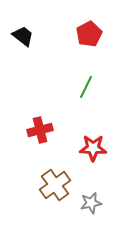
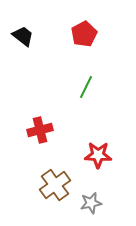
red pentagon: moved 5 px left
red star: moved 5 px right, 7 px down
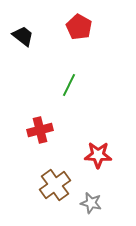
red pentagon: moved 5 px left, 7 px up; rotated 15 degrees counterclockwise
green line: moved 17 px left, 2 px up
gray star: rotated 25 degrees clockwise
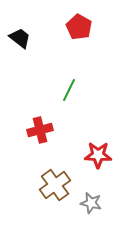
black trapezoid: moved 3 px left, 2 px down
green line: moved 5 px down
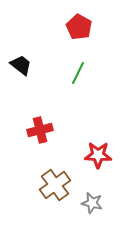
black trapezoid: moved 1 px right, 27 px down
green line: moved 9 px right, 17 px up
gray star: moved 1 px right
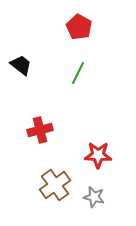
gray star: moved 2 px right, 6 px up
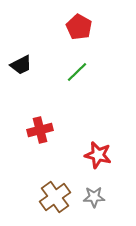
black trapezoid: rotated 115 degrees clockwise
green line: moved 1 px left, 1 px up; rotated 20 degrees clockwise
red star: rotated 12 degrees clockwise
brown cross: moved 12 px down
gray star: rotated 15 degrees counterclockwise
